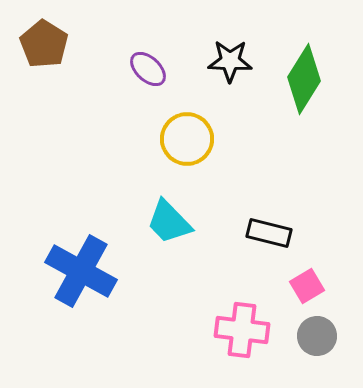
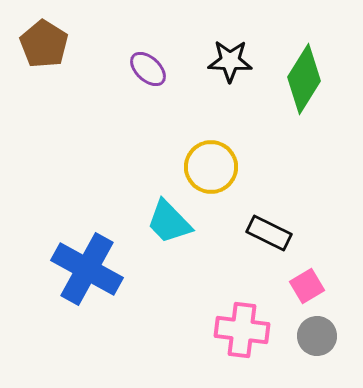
yellow circle: moved 24 px right, 28 px down
black rectangle: rotated 12 degrees clockwise
blue cross: moved 6 px right, 2 px up
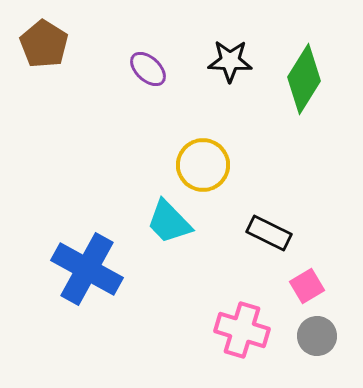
yellow circle: moved 8 px left, 2 px up
pink cross: rotated 10 degrees clockwise
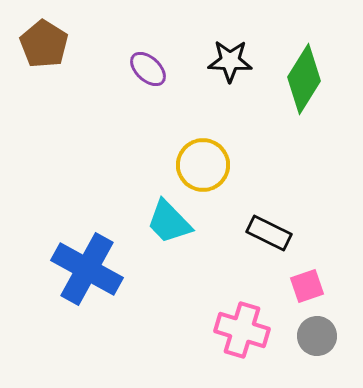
pink square: rotated 12 degrees clockwise
